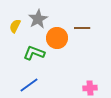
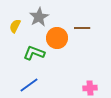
gray star: moved 1 px right, 2 px up
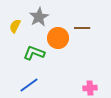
orange circle: moved 1 px right
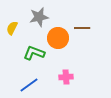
gray star: rotated 18 degrees clockwise
yellow semicircle: moved 3 px left, 2 px down
pink cross: moved 24 px left, 11 px up
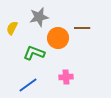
blue line: moved 1 px left
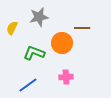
orange circle: moved 4 px right, 5 px down
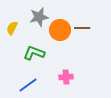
orange circle: moved 2 px left, 13 px up
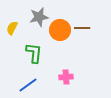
green L-shape: rotated 75 degrees clockwise
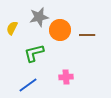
brown line: moved 5 px right, 7 px down
green L-shape: rotated 110 degrees counterclockwise
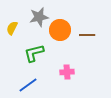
pink cross: moved 1 px right, 5 px up
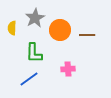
gray star: moved 4 px left, 1 px down; rotated 18 degrees counterclockwise
yellow semicircle: rotated 24 degrees counterclockwise
green L-shape: rotated 75 degrees counterclockwise
pink cross: moved 1 px right, 3 px up
blue line: moved 1 px right, 6 px up
